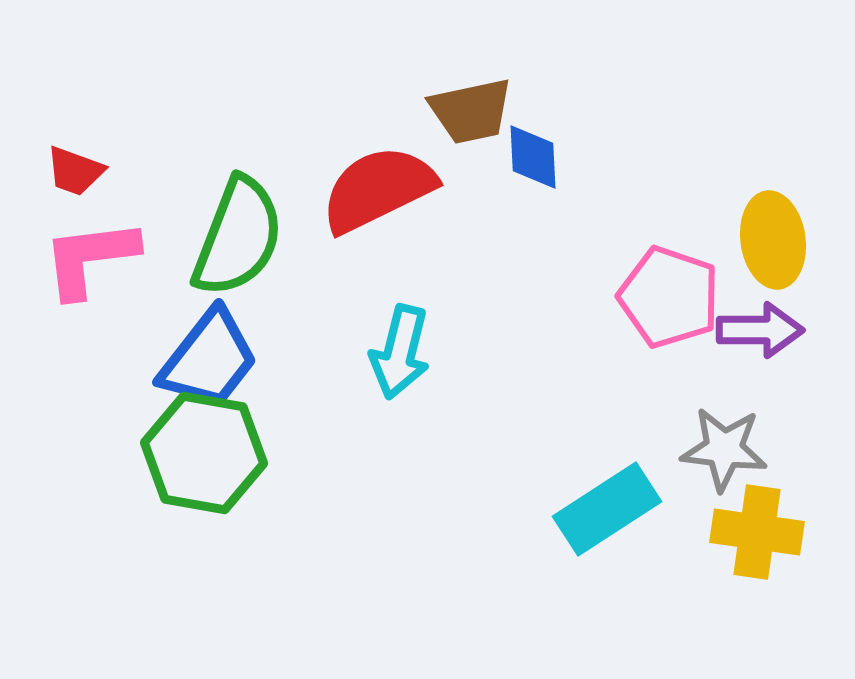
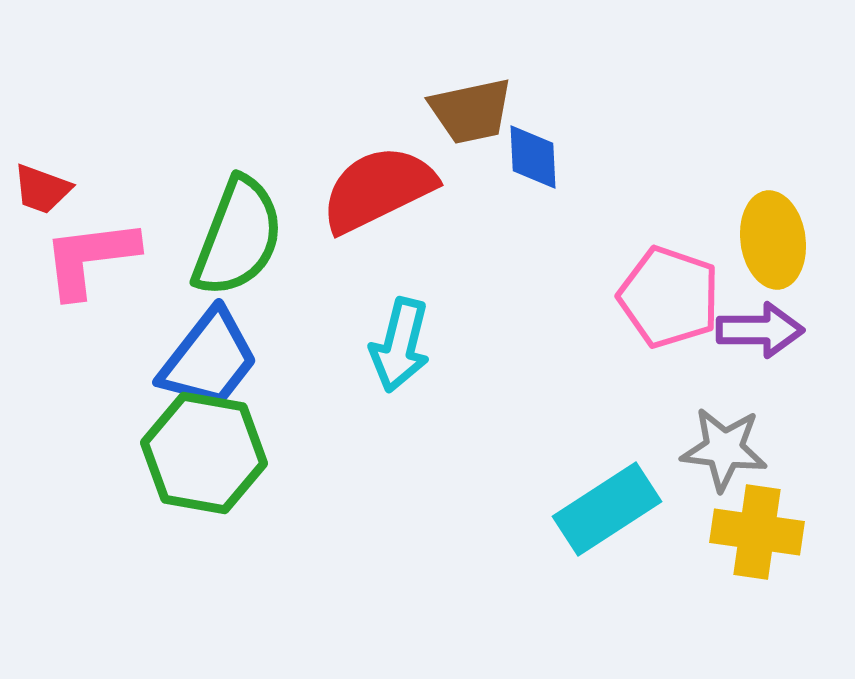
red trapezoid: moved 33 px left, 18 px down
cyan arrow: moved 7 px up
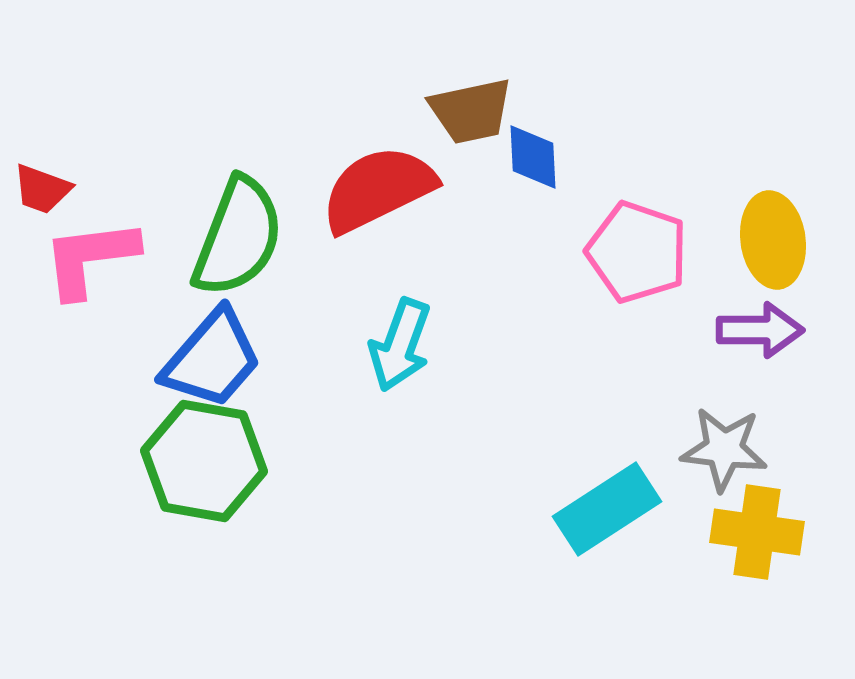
pink pentagon: moved 32 px left, 45 px up
cyan arrow: rotated 6 degrees clockwise
blue trapezoid: moved 3 px right; rotated 3 degrees clockwise
green hexagon: moved 8 px down
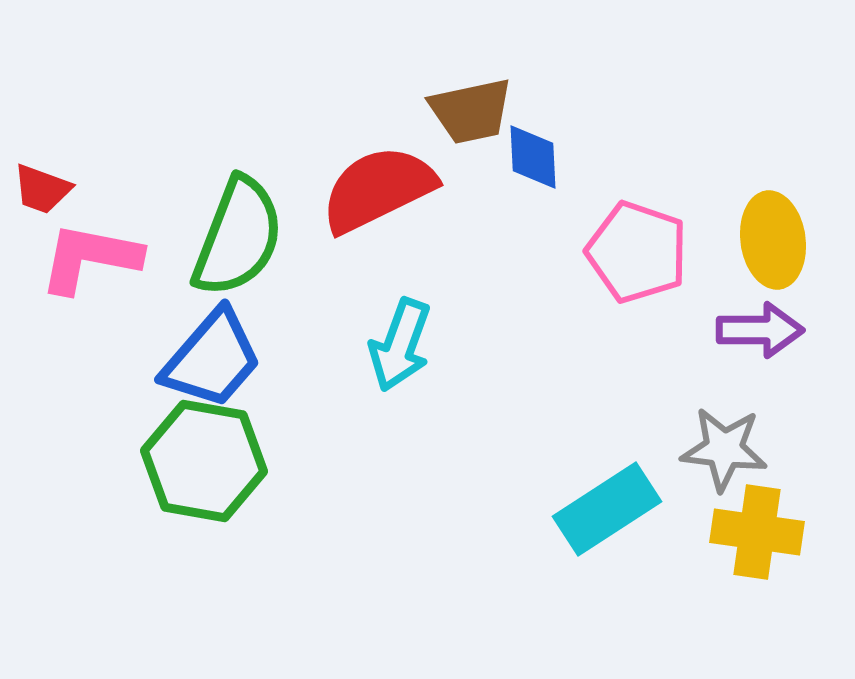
pink L-shape: rotated 18 degrees clockwise
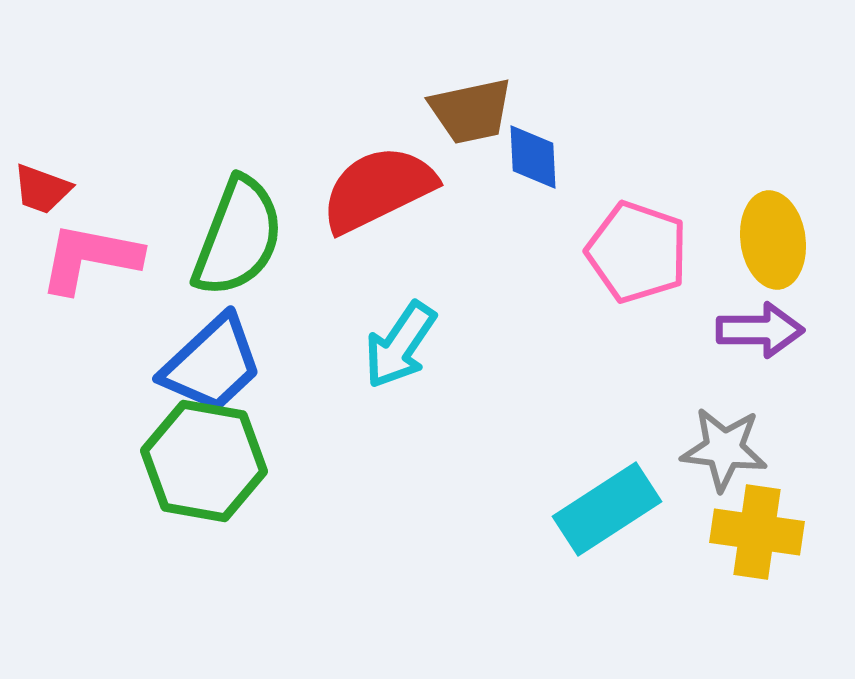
cyan arrow: rotated 14 degrees clockwise
blue trapezoid: moved 5 px down; rotated 6 degrees clockwise
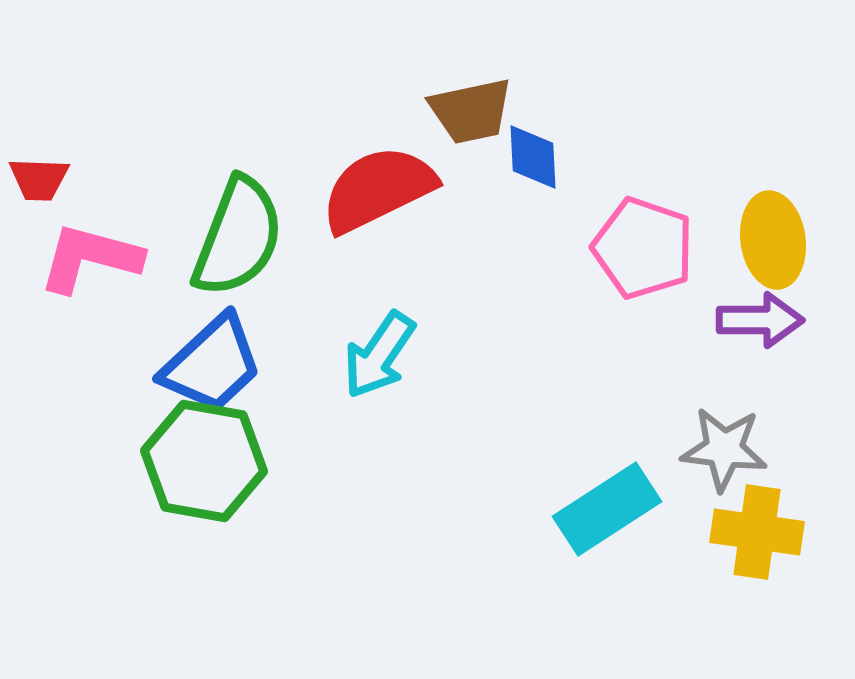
red trapezoid: moved 3 px left, 10 px up; rotated 18 degrees counterclockwise
pink pentagon: moved 6 px right, 4 px up
pink L-shape: rotated 4 degrees clockwise
purple arrow: moved 10 px up
cyan arrow: moved 21 px left, 10 px down
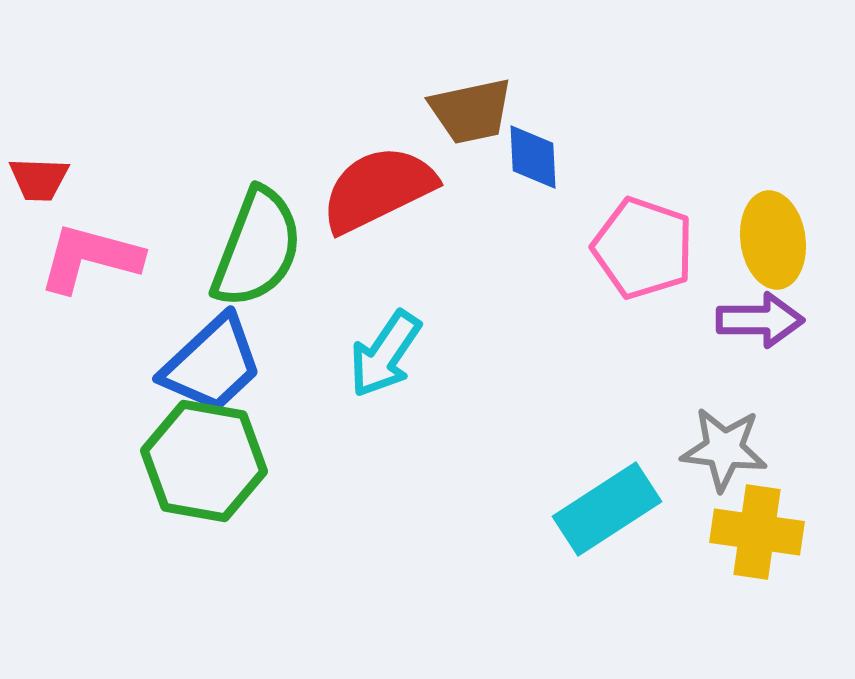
green semicircle: moved 19 px right, 11 px down
cyan arrow: moved 6 px right, 1 px up
